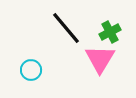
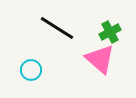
black line: moved 9 px left; rotated 18 degrees counterclockwise
pink triangle: rotated 20 degrees counterclockwise
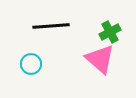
black line: moved 6 px left, 2 px up; rotated 36 degrees counterclockwise
cyan circle: moved 6 px up
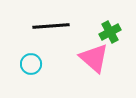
pink triangle: moved 6 px left, 1 px up
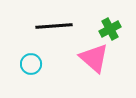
black line: moved 3 px right
green cross: moved 3 px up
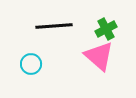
green cross: moved 4 px left
pink triangle: moved 5 px right, 2 px up
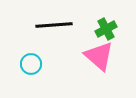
black line: moved 1 px up
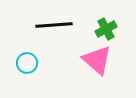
pink triangle: moved 2 px left, 4 px down
cyan circle: moved 4 px left, 1 px up
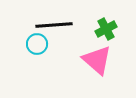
cyan circle: moved 10 px right, 19 px up
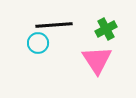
cyan circle: moved 1 px right, 1 px up
pink triangle: rotated 16 degrees clockwise
